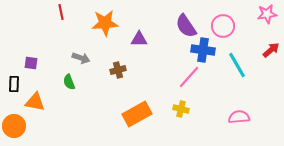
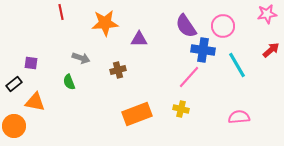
black rectangle: rotated 49 degrees clockwise
orange rectangle: rotated 8 degrees clockwise
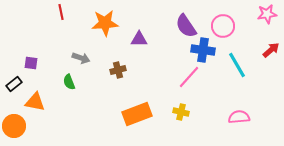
yellow cross: moved 3 px down
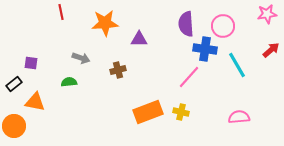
purple semicircle: moved 2 px up; rotated 30 degrees clockwise
blue cross: moved 2 px right, 1 px up
green semicircle: rotated 105 degrees clockwise
orange rectangle: moved 11 px right, 2 px up
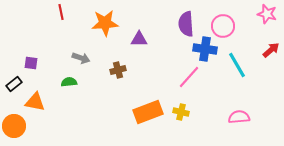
pink star: rotated 24 degrees clockwise
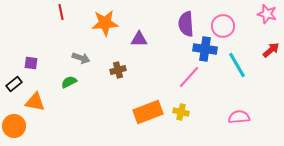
green semicircle: rotated 21 degrees counterclockwise
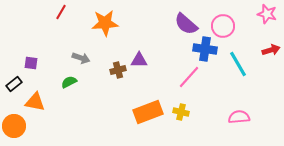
red line: rotated 42 degrees clockwise
purple semicircle: rotated 45 degrees counterclockwise
purple triangle: moved 21 px down
red arrow: rotated 24 degrees clockwise
cyan line: moved 1 px right, 1 px up
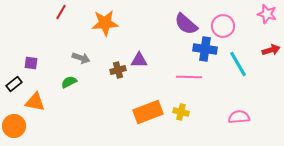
pink line: rotated 50 degrees clockwise
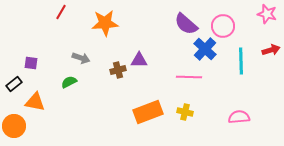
blue cross: rotated 35 degrees clockwise
cyan line: moved 3 px right, 3 px up; rotated 28 degrees clockwise
yellow cross: moved 4 px right
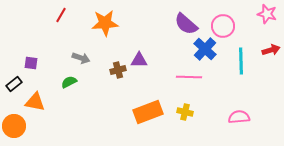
red line: moved 3 px down
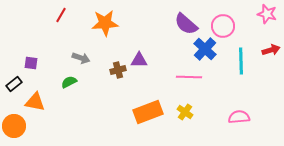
yellow cross: rotated 21 degrees clockwise
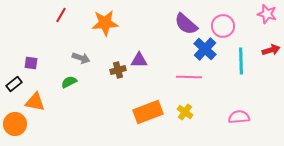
orange circle: moved 1 px right, 2 px up
